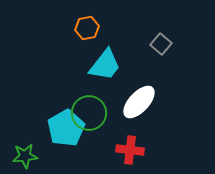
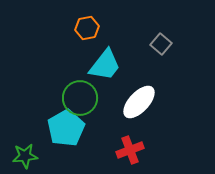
green circle: moved 9 px left, 15 px up
red cross: rotated 28 degrees counterclockwise
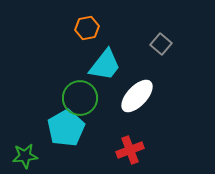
white ellipse: moved 2 px left, 6 px up
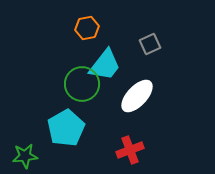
gray square: moved 11 px left; rotated 25 degrees clockwise
green circle: moved 2 px right, 14 px up
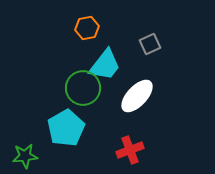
green circle: moved 1 px right, 4 px down
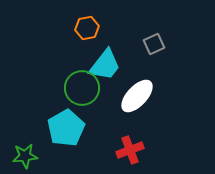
gray square: moved 4 px right
green circle: moved 1 px left
